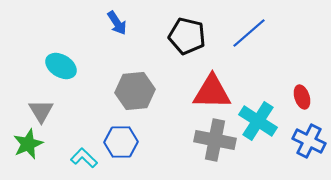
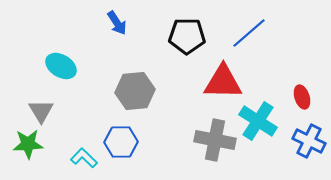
black pentagon: rotated 12 degrees counterclockwise
red triangle: moved 11 px right, 10 px up
green star: rotated 20 degrees clockwise
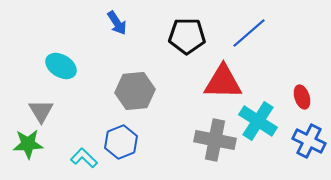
blue hexagon: rotated 20 degrees counterclockwise
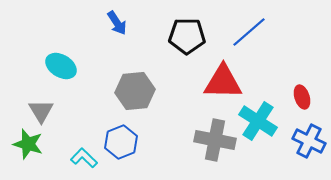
blue line: moved 1 px up
green star: rotated 20 degrees clockwise
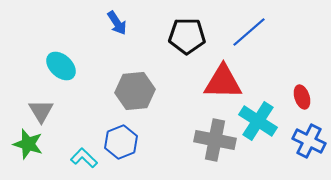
cyan ellipse: rotated 12 degrees clockwise
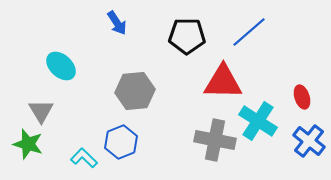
blue cross: rotated 12 degrees clockwise
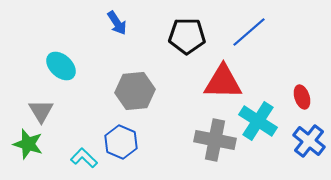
blue hexagon: rotated 16 degrees counterclockwise
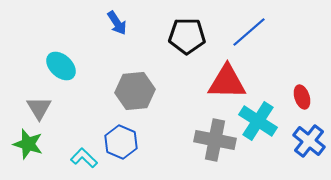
red triangle: moved 4 px right
gray triangle: moved 2 px left, 3 px up
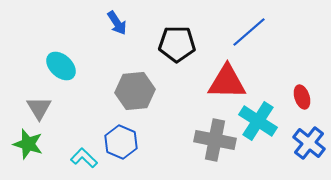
black pentagon: moved 10 px left, 8 px down
blue cross: moved 2 px down
